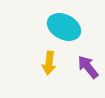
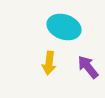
cyan ellipse: rotated 8 degrees counterclockwise
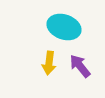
purple arrow: moved 8 px left, 1 px up
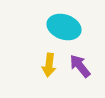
yellow arrow: moved 2 px down
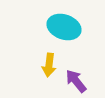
purple arrow: moved 4 px left, 15 px down
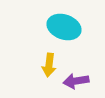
purple arrow: rotated 60 degrees counterclockwise
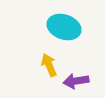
yellow arrow: rotated 150 degrees clockwise
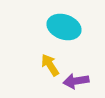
yellow arrow: moved 1 px right; rotated 10 degrees counterclockwise
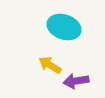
yellow arrow: rotated 25 degrees counterclockwise
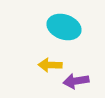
yellow arrow: rotated 30 degrees counterclockwise
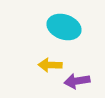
purple arrow: moved 1 px right
